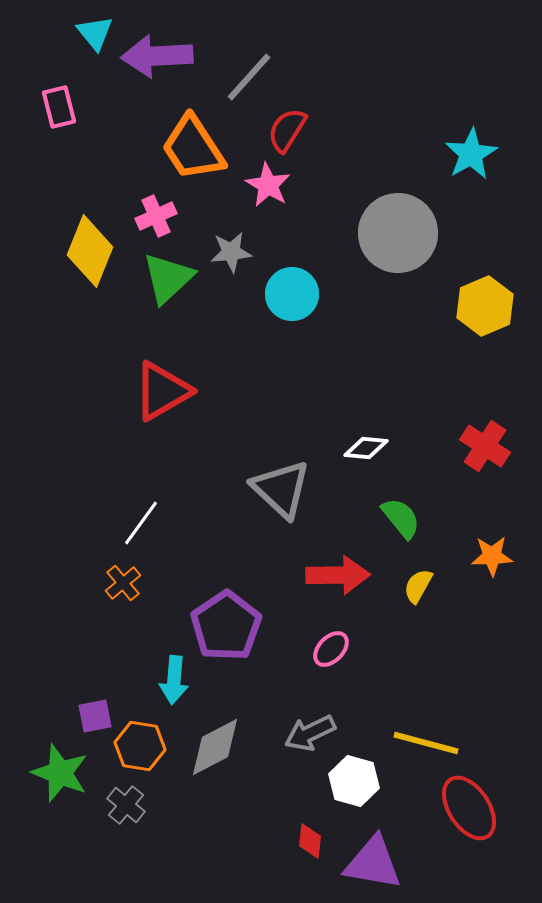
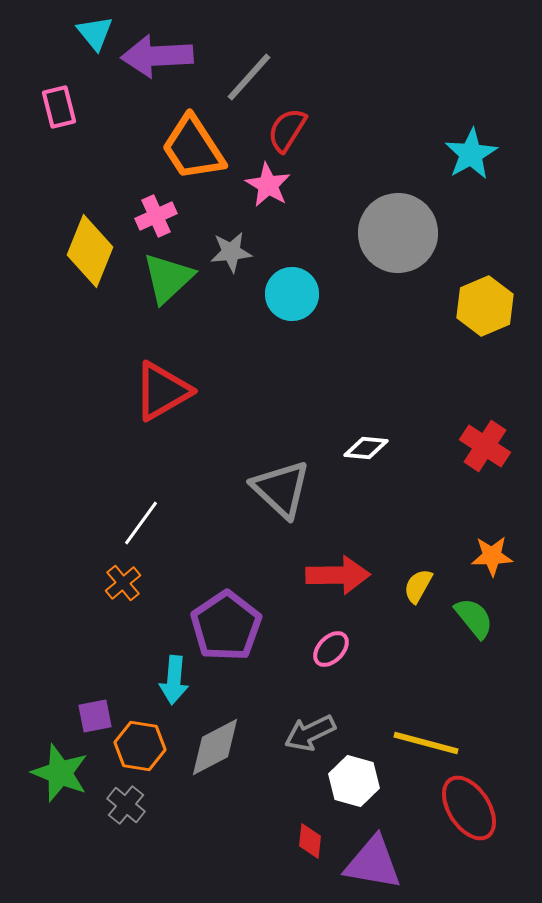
green semicircle: moved 73 px right, 100 px down
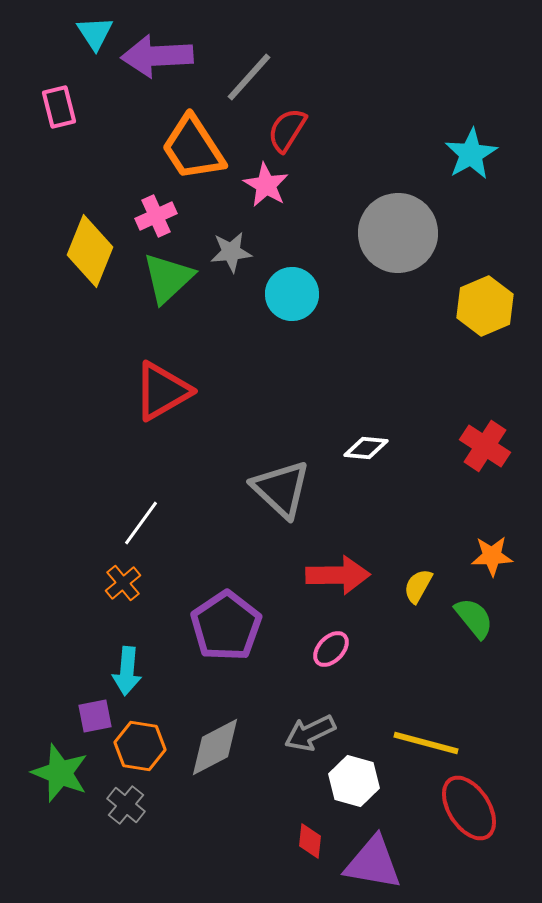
cyan triangle: rotated 6 degrees clockwise
pink star: moved 2 px left
cyan arrow: moved 47 px left, 9 px up
